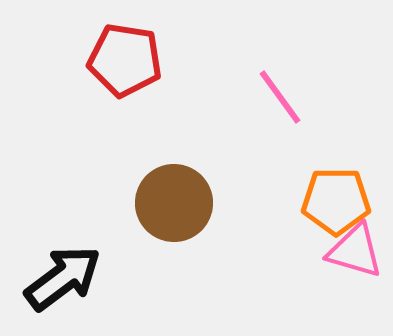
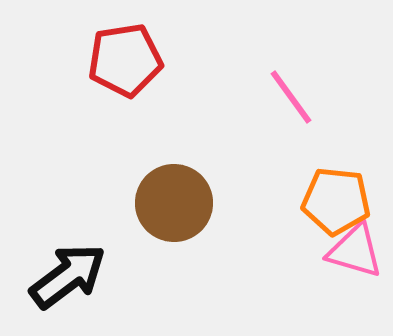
red pentagon: rotated 18 degrees counterclockwise
pink line: moved 11 px right
orange pentagon: rotated 6 degrees clockwise
black arrow: moved 5 px right, 2 px up
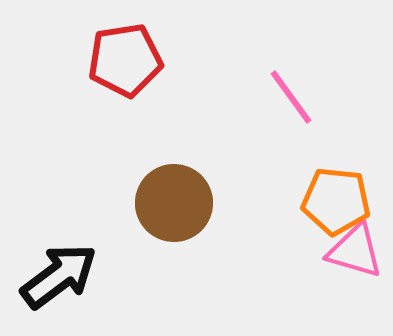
black arrow: moved 9 px left
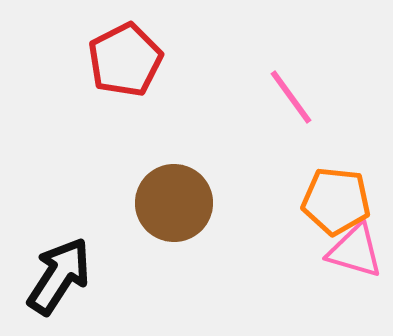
red pentagon: rotated 18 degrees counterclockwise
black arrow: rotated 20 degrees counterclockwise
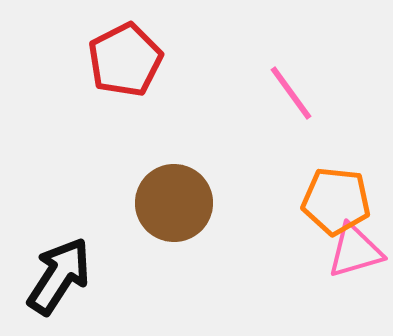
pink line: moved 4 px up
pink triangle: rotated 32 degrees counterclockwise
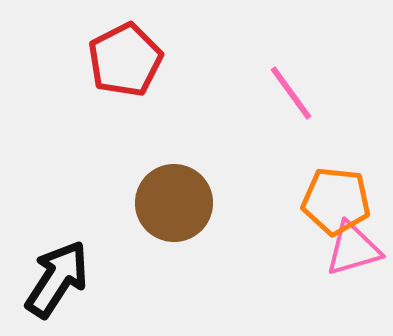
pink triangle: moved 2 px left, 2 px up
black arrow: moved 2 px left, 3 px down
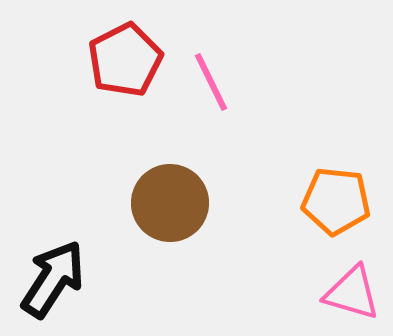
pink line: moved 80 px left, 11 px up; rotated 10 degrees clockwise
brown circle: moved 4 px left
pink triangle: moved 1 px left, 44 px down; rotated 32 degrees clockwise
black arrow: moved 4 px left
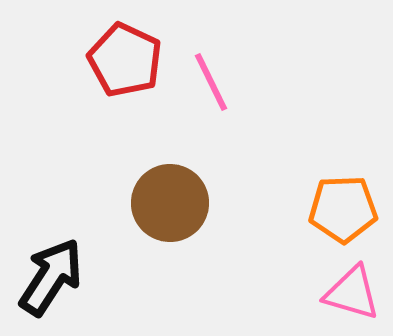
red pentagon: rotated 20 degrees counterclockwise
orange pentagon: moved 7 px right, 8 px down; rotated 8 degrees counterclockwise
black arrow: moved 2 px left, 2 px up
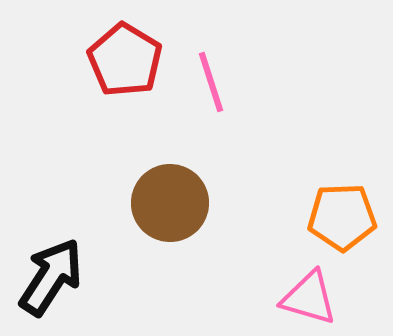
red pentagon: rotated 6 degrees clockwise
pink line: rotated 8 degrees clockwise
orange pentagon: moved 1 px left, 8 px down
pink triangle: moved 43 px left, 5 px down
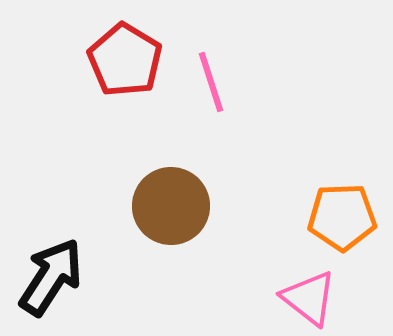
brown circle: moved 1 px right, 3 px down
pink triangle: rotated 22 degrees clockwise
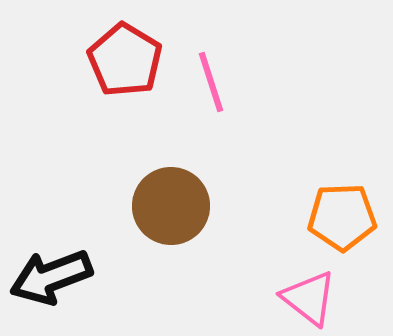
black arrow: rotated 144 degrees counterclockwise
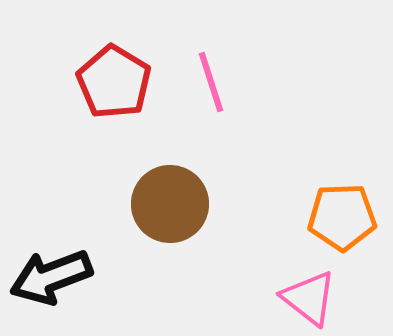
red pentagon: moved 11 px left, 22 px down
brown circle: moved 1 px left, 2 px up
